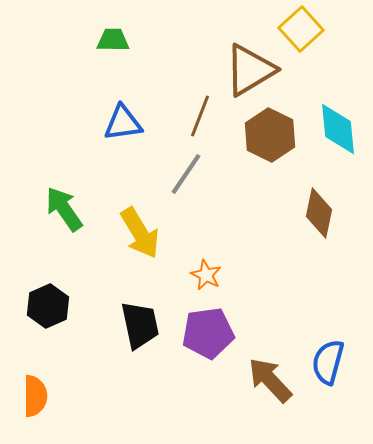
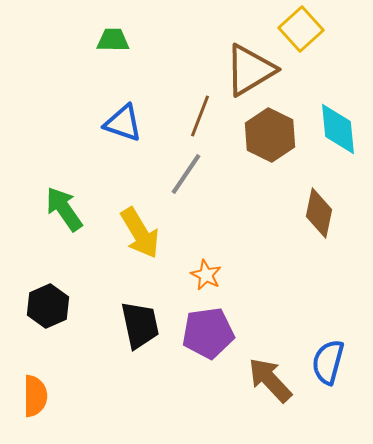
blue triangle: rotated 27 degrees clockwise
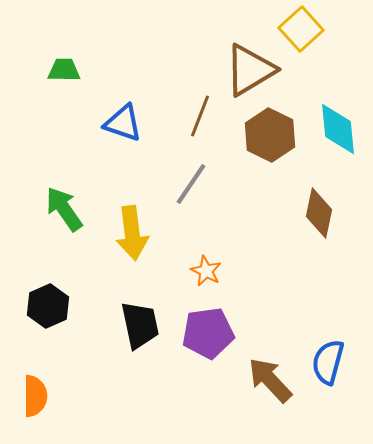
green trapezoid: moved 49 px left, 30 px down
gray line: moved 5 px right, 10 px down
yellow arrow: moved 8 px left; rotated 24 degrees clockwise
orange star: moved 4 px up
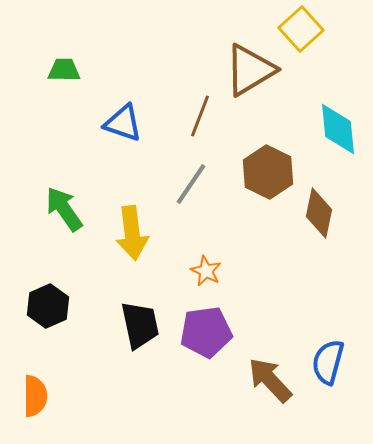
brown hexagon: moved 2 px left, 37 px down
purple pentagon: moved 2 px left, 1 px up
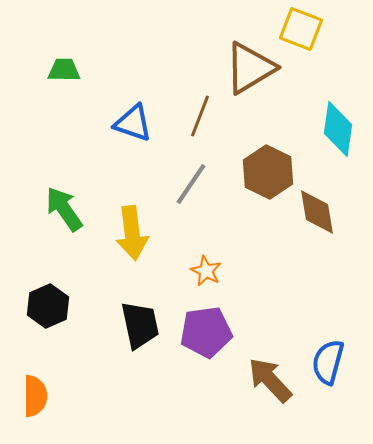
yellow square: rotated 27 degrees counterclockwise
brown triangle: moved 2 px up
blue triangle: moved 10 px right
cyan diamond: rotated 14 degrees clockwise
brown diamond: moved 2 px left, 1 px up; rotated 21 degrees counterclockwise
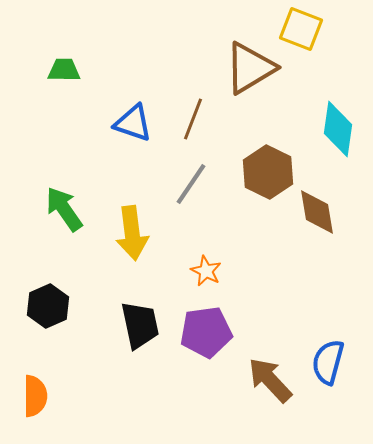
brown line: moved 7 px left, 3 px down
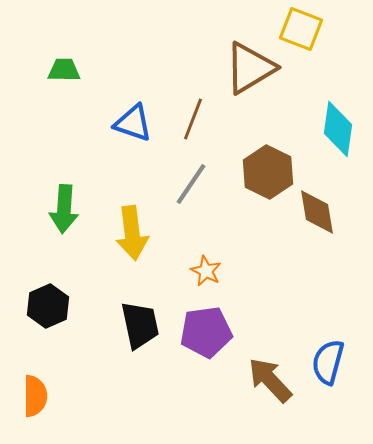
green arrow: rotated 141 degrees counterclockwise
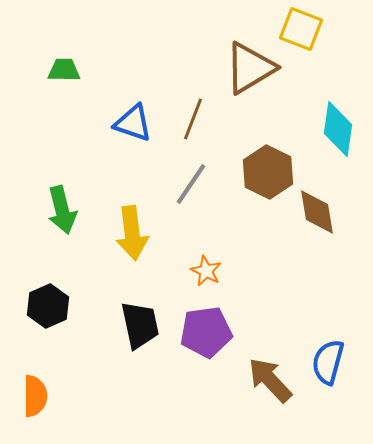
green arrow: moved 2 px left, 1 px down; rotated 18 degrees counterclockwise
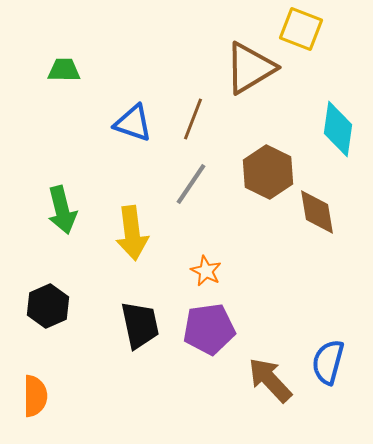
purple pentagon: moved 3 px right, 3 px up
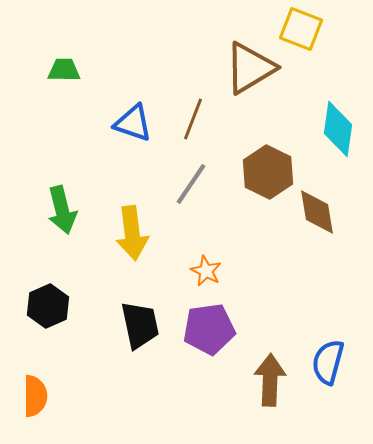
brown arrow: rotated 45 degrees clockwise
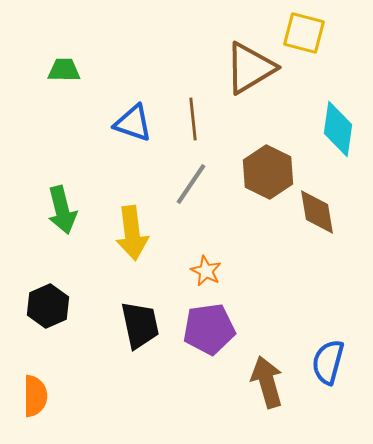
yellow square: moved 3 px right, 4 px down; rotated 6 degrees counterclockwise
brown line: rotated 27 degrees counterclockwise
brown arrow: moved 3 px left, 2 px down; rotated 18 degrees counterclockwise
